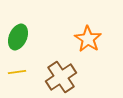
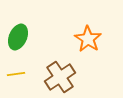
yellow line: moved 1 px left, 2 px down
brown cross: moved 1 px left
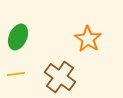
brown cross: rotated 20 degrees counterclockwise
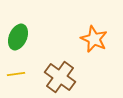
orange star: moved 6 px right; rotated 8 degrees counterclockwise
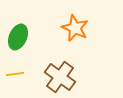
orange star: moved 19 px left, 11 px up
yellow line: moved 1 px left
